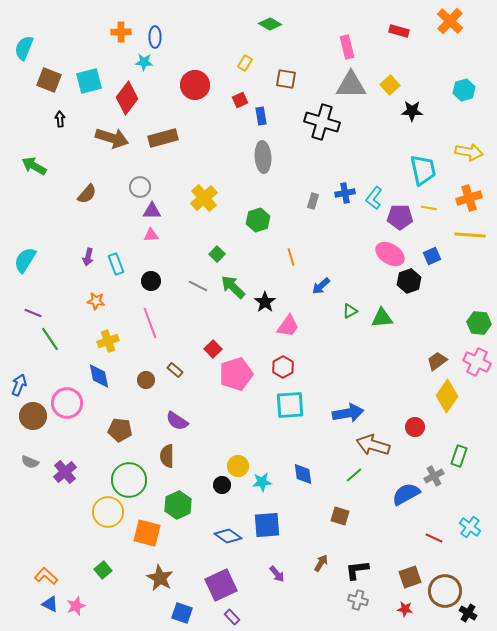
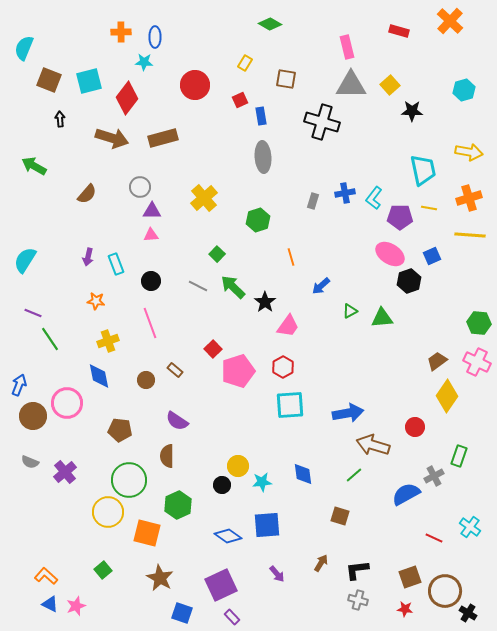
pink pentagon at (236, 374): moved 2 px right, 3 px up
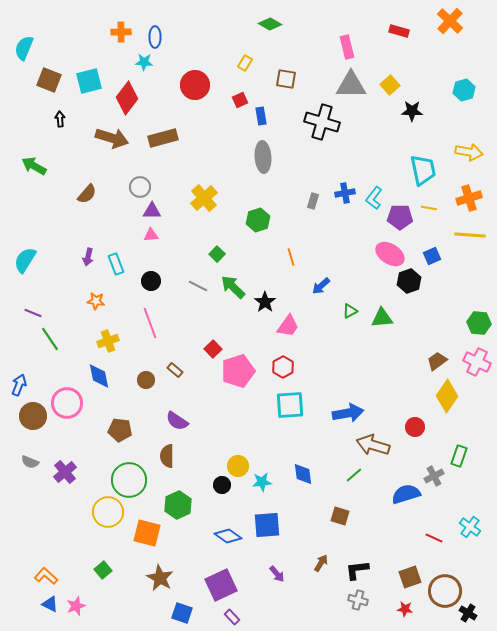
blue semicircle at (406, 494): rotated 12 degrees clockwise
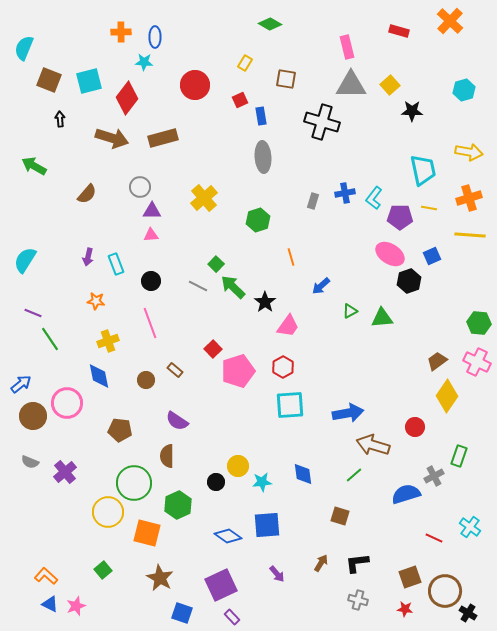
green square at (217, 254): moved 1 px left, 10 px down
blue arrow at (19, 385): moved 2 px right, 1 px up; rotated 30 degrees clockwise
green circle at (129, 480): moved 5 px right, 3 px down
black circle at (222, 485): moved 6 px left, 3 px up
black L-shape at (357, 570): moved 7 px up
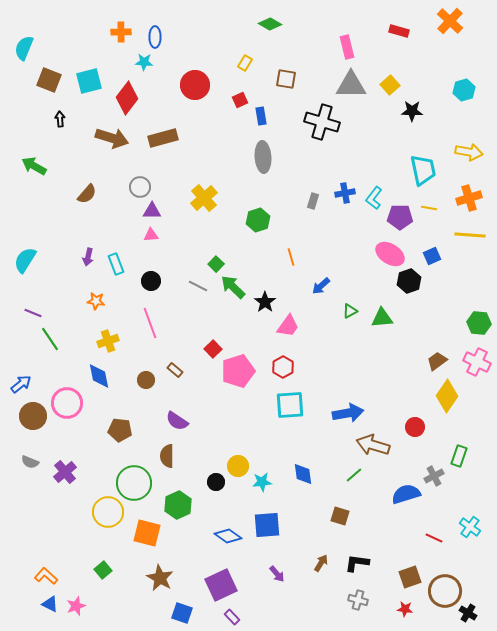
black L-shape at (357, 563): rotated 15 degrees clockwise
